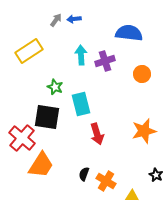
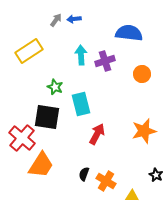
red arrow: rotated 135 degrees counterclockwise
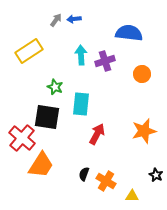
cyan rectangle: rotated 20 degrees clockwise
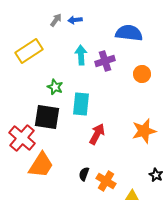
blue arrow: moved 1 px right, 1 px down
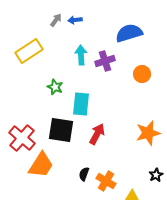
blue semicircle: rotated 24 degrees counterclockwise
black square: moved 14 px right, 13 px down
orange star: moved 4 px right, 2 px down
black star: rotated 16 degrees clockwise
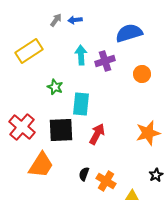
black square: rotated 12 degrees counterclockwise
red cross: moved 11 px up
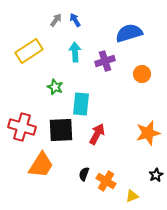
blue arrow: rotated 64 degrees clockwise
cyan arrow: moved 6 px left, 3 px up
red cross: rotated 24 degrees counterclockwise
yellow triangle: rotated 24 degrees counterclockwise
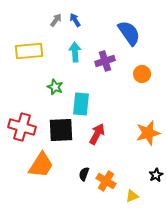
blue semicircle: rotated 72 degrees clockwise
yellow rectangle: rotated 28 degrees clockwise
